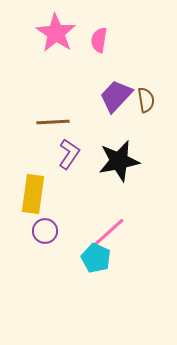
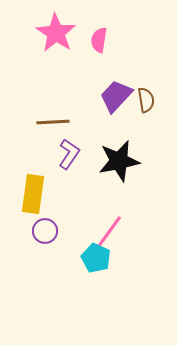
pink line: rotated 12 degrees counterclockwise
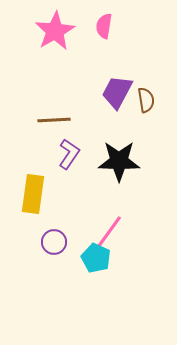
pink star: moved 1 px left, 2 px up; rotated 9 degrees clockwise
pink semicircle: moved 5 px right, 14 px up
purple trapezoid: moved 1 px right, 4 px up; rotated 15 degrees counterclockwise
brown line: moved 1 px right, 2 px up
black star: rotated 12 degrees clockwise
purple circle: moved 9 px right, 11 px down
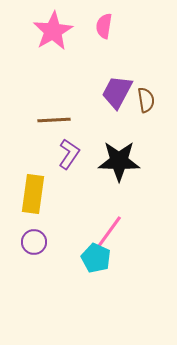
pink star: moved 2 px left
purple circle: moved 20 px left
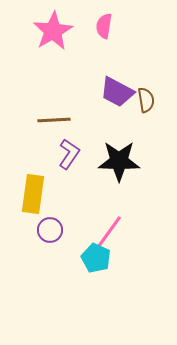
purple trapezoid: rotated 90 degrees counterclockwise
purple circle: moved 16 px right, 12 px up
